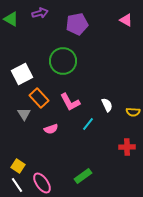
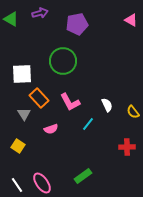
pink triangle: moved 5 px right
white square: rotated 25 degrees clockwise
yellow semicircle: rotated 48 degrees clockwise
yellow square: moved 20 px up
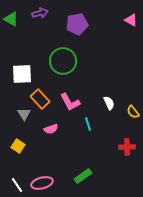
orange rectangle: moved 1 px right, 1 px down
white semicircle: moved 2 px right, 2 px up
cyan line: rotated 56 degrees counterclockwise
pink ellipse: rotated 70 degrees counterclockwise
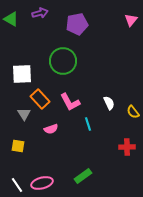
pink triangle: rotated 40 degrees clockwise
yellow square: rotated 24 degrees counterclockwise
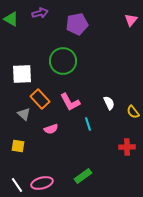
gray triangle: rotated 16 degrees counterclockwise
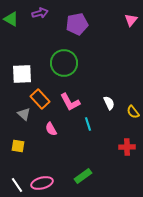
green circle: moved 1 px right, 2 px down
pink semicircle: rotated 80 degrees clockwise
